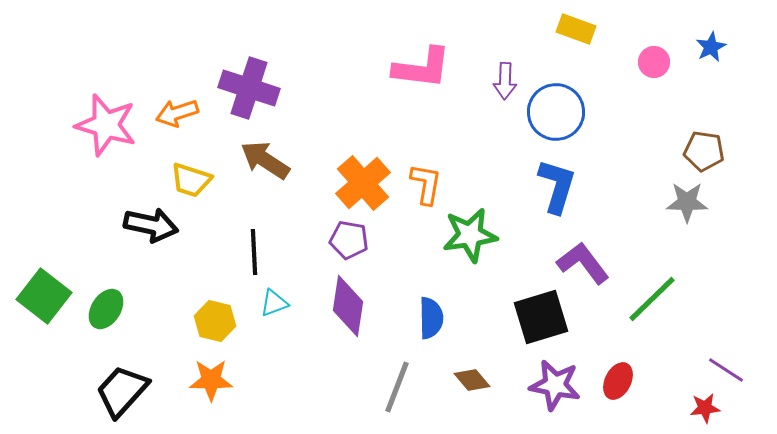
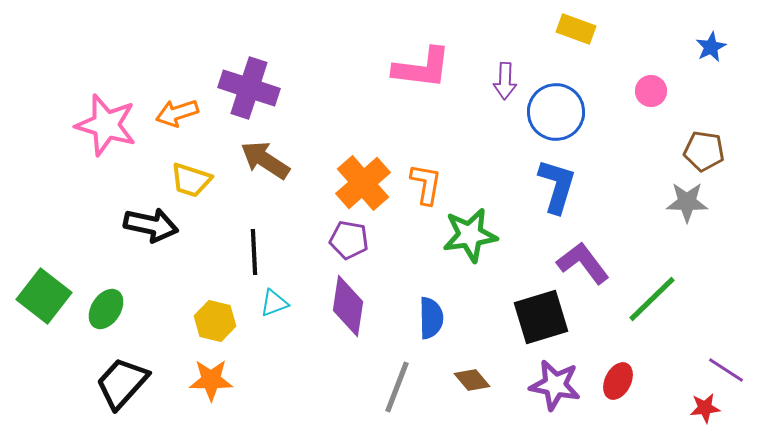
pink circle: moved 3 px left, 29 px down
black trapezoid: moved 8 px up
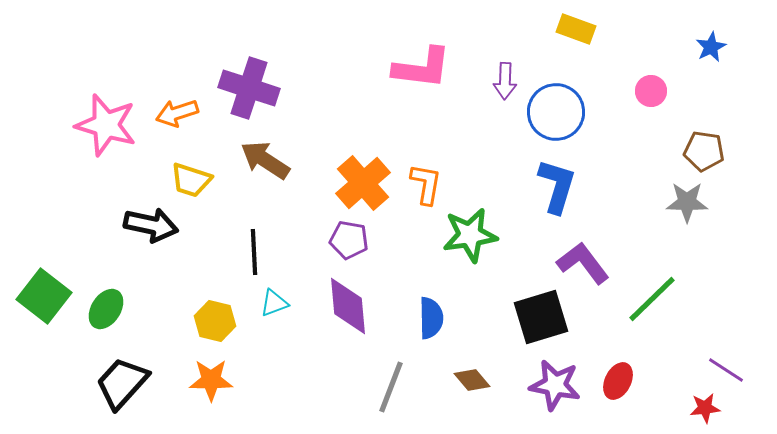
purple diamond: rotated 14 degrees counterclockwise
gray line: moved 6 px left
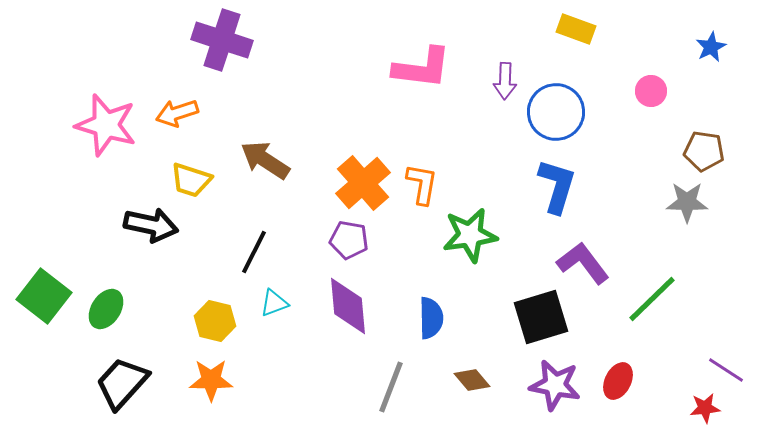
purple cross: moved 27 px left, 48 px up
orange L-shape: moved 4 px left
black line: rotated 30 degrees clockwise
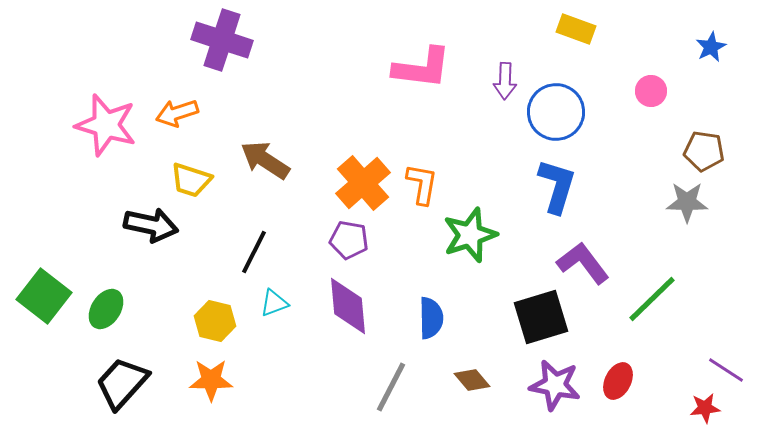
green star: rotated 10 degrees counterclockwise
gray line: rotated 6 degrees clockwise
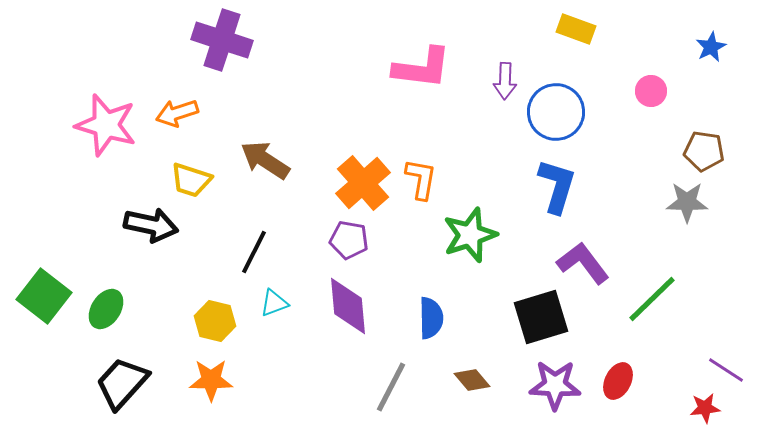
orange L-shape: moved 1 px left, 5 px up
purple star: rotated 9 degrees counterclockwise
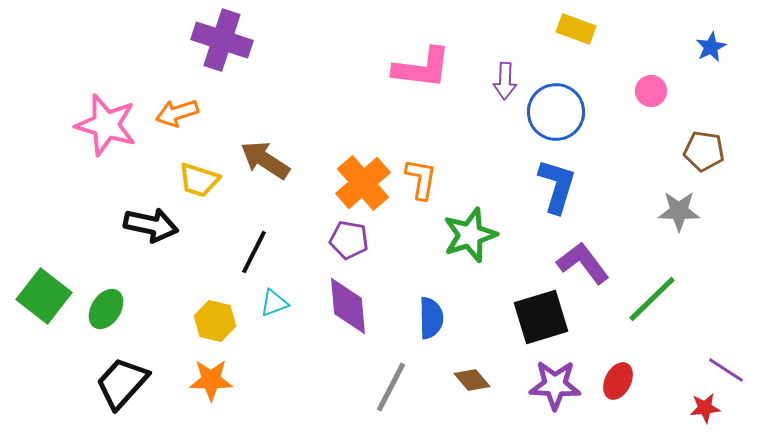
yellow trapezoid: moved 8 px right
gray star: moved 8 px left, 9 px down
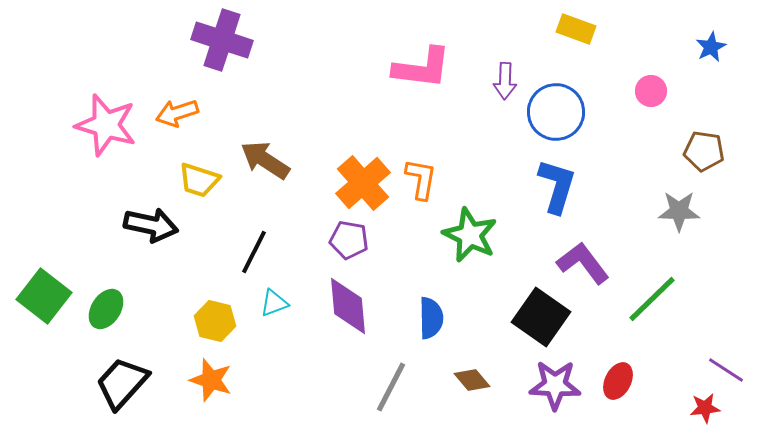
green star: rotated 28 degrees counterclockwise
black square: rotated 38 degrees counterclockwise
orange star: rotated 18 degrees clockwise
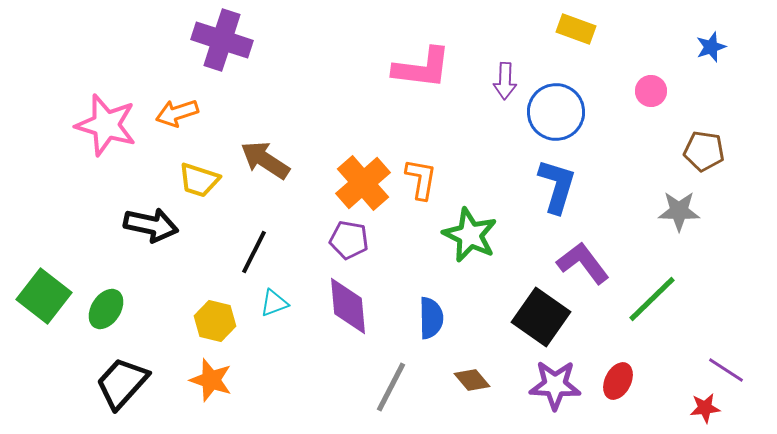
blue star: rotated 8 degrees clockwise
